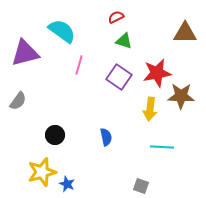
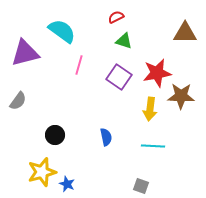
cyan line: moved 9 px left, 1 px up
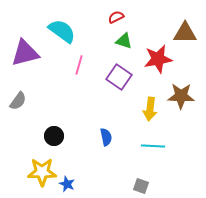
red star: moved 1 px right, 14 px up
black circle: moved 1 px left, 1 px down
yellow star: rotated 16 degrees clockwise
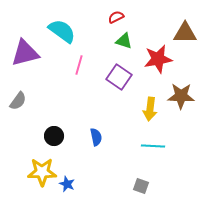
blue semicircle: moved 10 px left
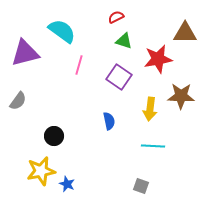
blue semicircle: moved 13 px right, 16 px up
yellow star: moved 1 px left, 1 px up; rotated 12 degrees counterclockwise
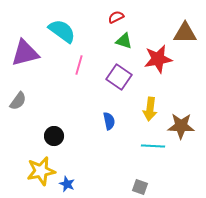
brown star: moved 30 px down
gray square: moved 1 px left, 1 px down
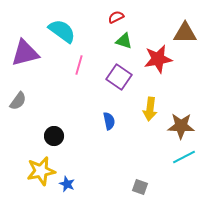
cyan line: moved 31 px right, 11 px down; rotated 30 degrees counterclockwise
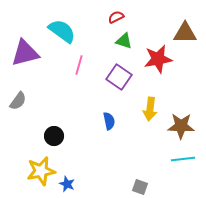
cyan line: moved 1 px left, 2 px down; rotated 20 degrees clockwise
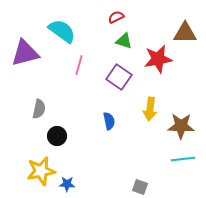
gray semicircle: moved 21 px right, 8 px down; rotated 24 degrees counterclockwise
black circle: moved 3 px right
blue star: rotated 21 degrees counterclockwise
